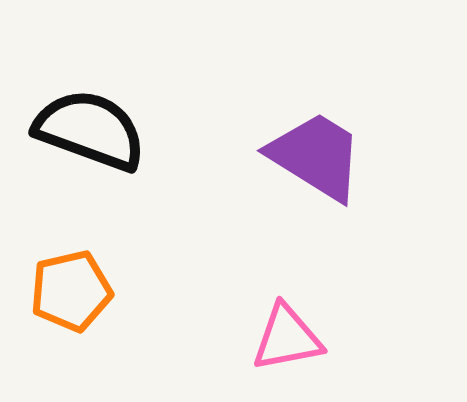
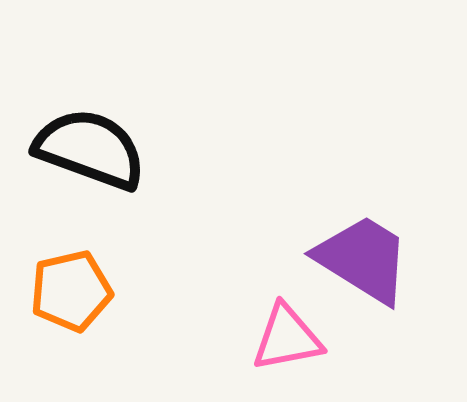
black semicircle: moved 19 px down
purple trapezoid: moved 47 px right, 103 px down
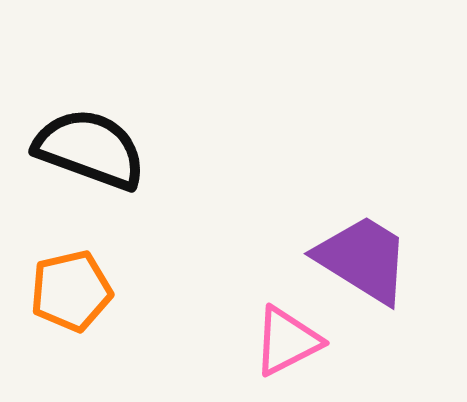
pink triangle: moved 3 px down; rotated 16 degrees counterclockwise
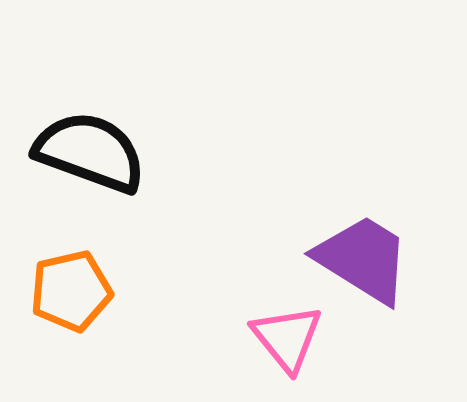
black semicircle: moved 3 px down
pink triangle: moved 3 px up; rotated 42 degrees counterclockwise
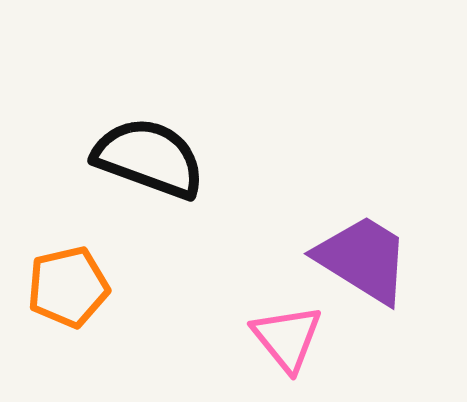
black semicircle: moved 59 px right, 6 px down
orange pentagon: moved 3 px left, 4 px up
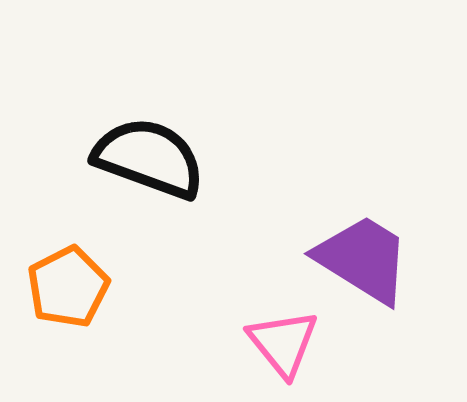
orange pentagon: rotated 14 degrees counterclockwise
pink triangle: moved 4 px left, 5 px down
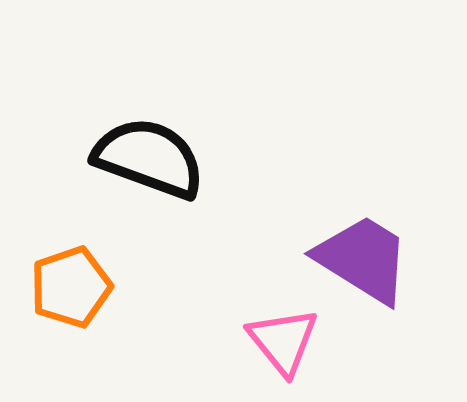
orange pentagon: moved 3 px right; rotated 8 degrees clockwise
pink triangle: moved 2 px up
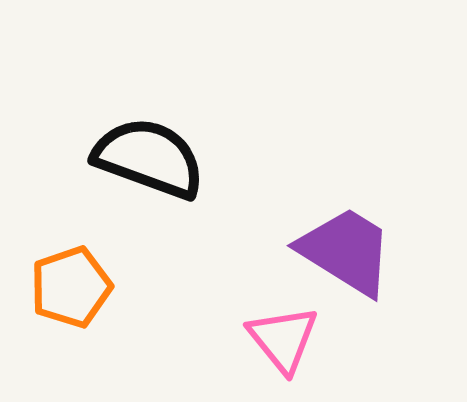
purple trapezoid: moved 17 px left, 8 px up
pink triangle: moved 2 px up
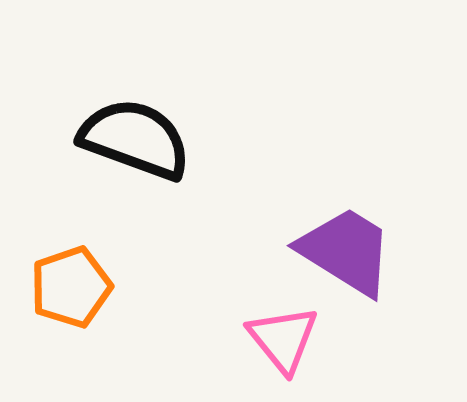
black semicircle: moved 14 px left, 19 px up
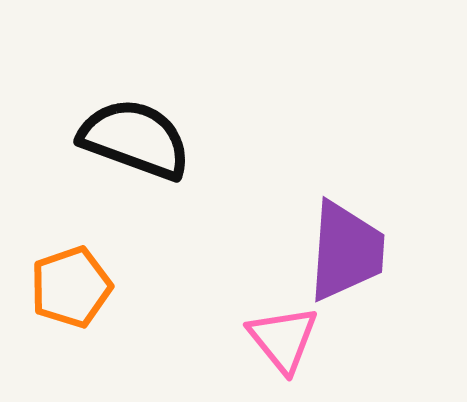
purple trapezoid: rotated 62 degrees clockwise
